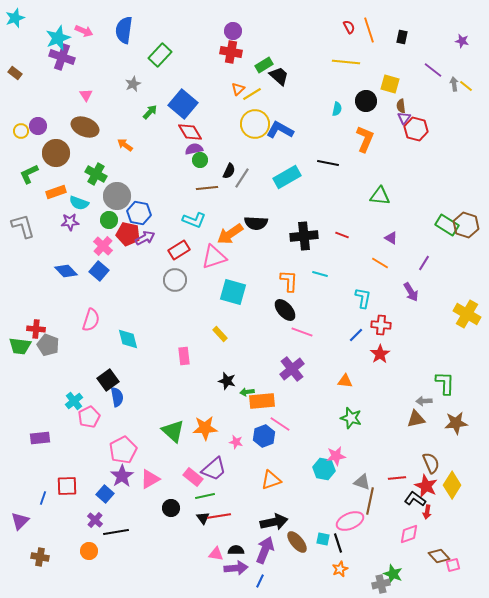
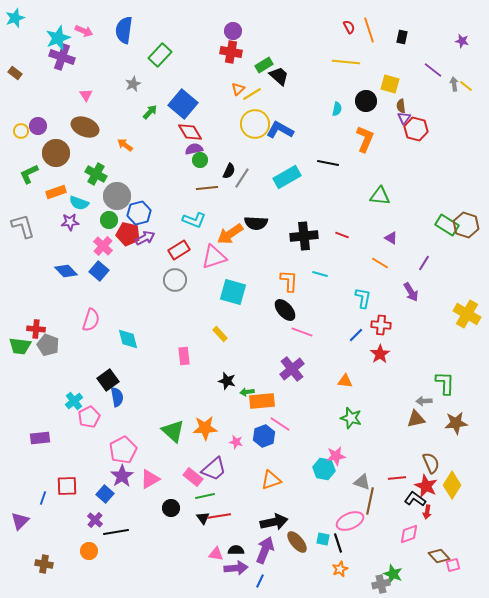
blue hexagon at (139, 213): rotated 25 degrees counterclockwise
brown cross at (40, 557): moved 4 px right, 7 px down
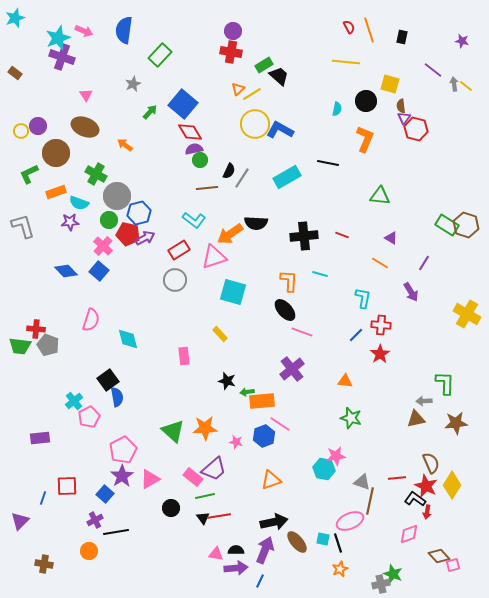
cyan L-shape at (194, 220): rotated 15 degrees clockwise
purple cross at (95, 520): rotated 21 degrees clockwise
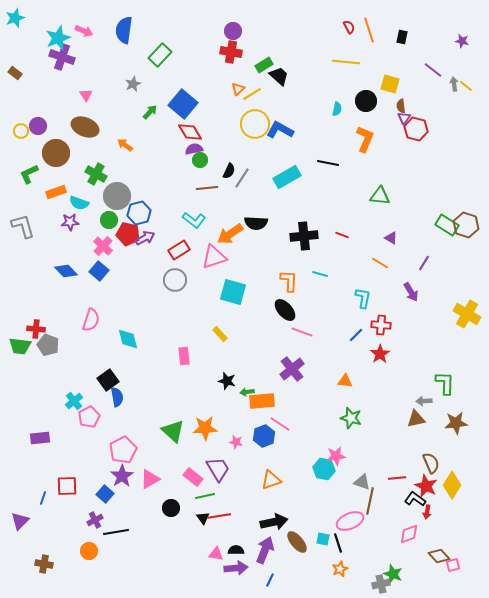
purple trapezoid at (214, 469): moved 4 px right; rotated 80 degrees counterclockwise
blue line at (260, 581): moved 10 px right, 1 px up
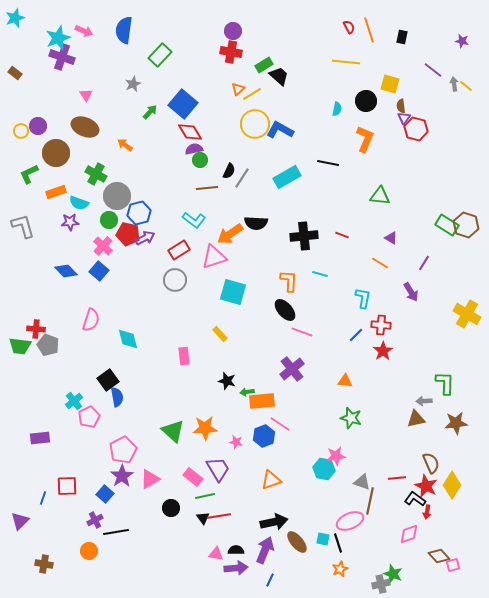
red star at (380, 354): moved 3 px right, 3 px up
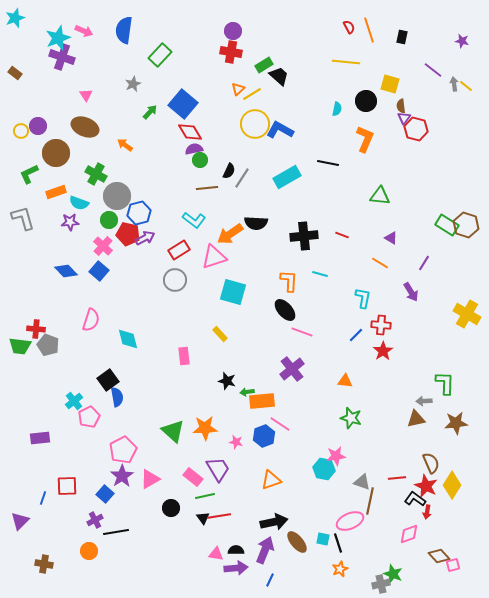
gray L-shape at (23, 226): moved 8 px up
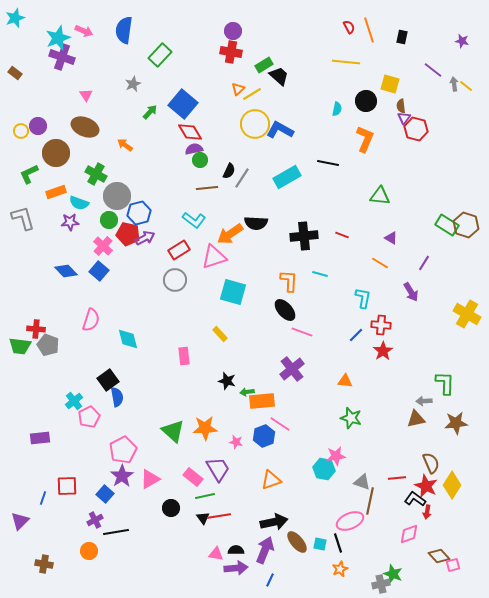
cyan square at (323, 539): moved 3 px left, 5 px down
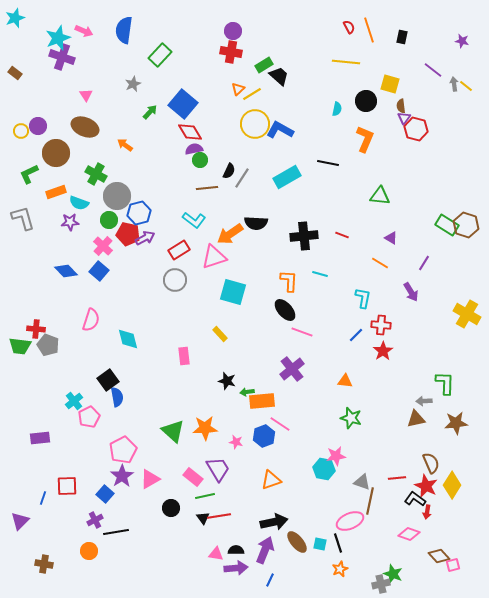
pink diamond at (409, 534): rotated 40 degrees clockwise
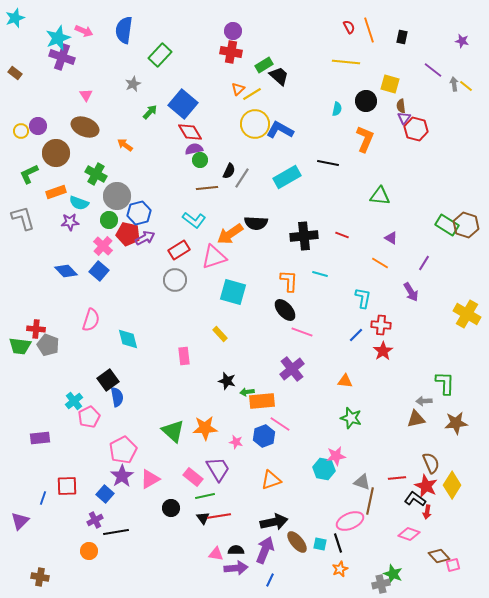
brown cross at (44, 564): moved 4 px left, 13 px down
